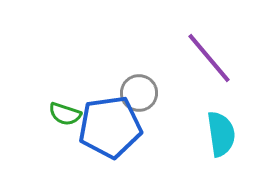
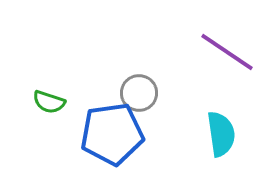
purple line: moved 18 px right, 6 px up; rotated 16 degrees counterclockwise
green semicircle: moved 16 px left, 12 px up
blue pentagon: moved 2 px right, 7 px down
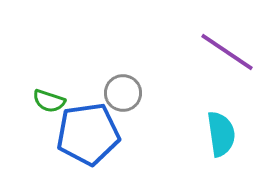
gray circle: moved 16 px left
green semicircle: moved 1 px up
blue pentagon: moved 24 px left
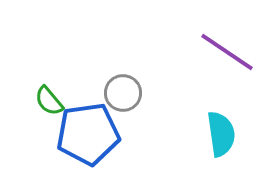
green semicircle: rotated 32 degrees clockwise
